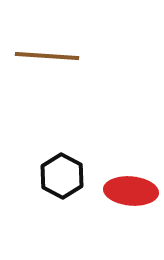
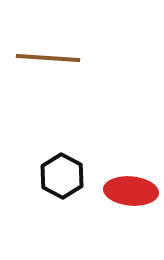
brown line: moved 1 px right, 2 px down
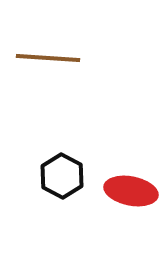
red ellipse: rotated 6 degrees clockwise
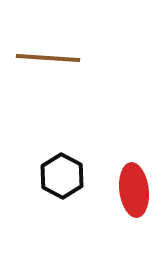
red ellipse: moved 3 px right, 1 px up; rotated 72 degrees clockwise
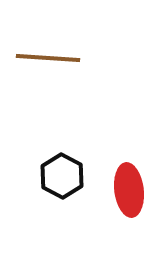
red ellipse: moved 5 px left
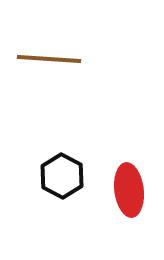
brown line: moved 1 px right, 1 px down
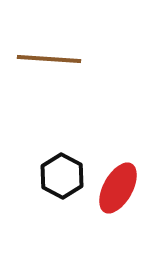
red ellipse: moved 11 px left, 2 px up; rotated 36 degrees clockwise
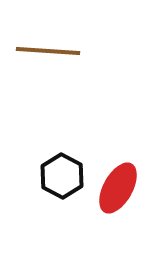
brown line: moved 1 px left, 8 px up
